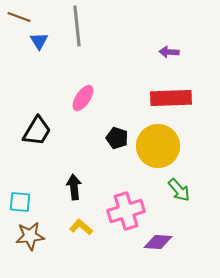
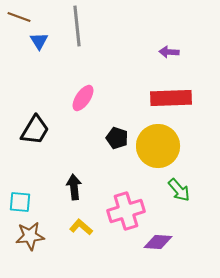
black trapezoid: moved 2 px left, 1 px up
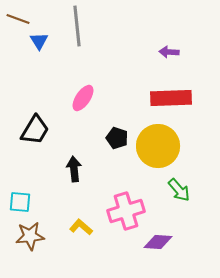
brown line: moved 1 px left, 2 px down
black arrow: moved 18 px up
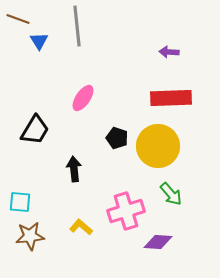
green arrow: moved 8 px left, 4 px down
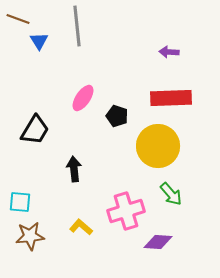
black pentagon: moved 22 px up
